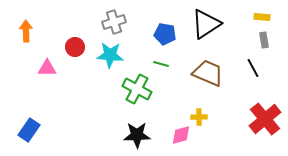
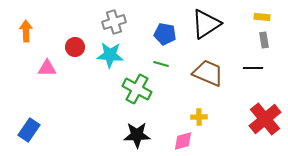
black line: rotated 60 degrees counterclockwise
pink diamond: moved 2 px right, 6 px down
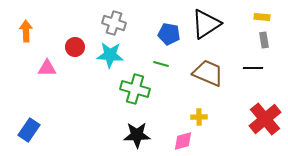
gray cross: moved 1 px down; rotated 35 degrees clockwise
blue pentagon: moved 4 px right
green cross: moved 2 px left; rotated 12 degrees counterclockwise
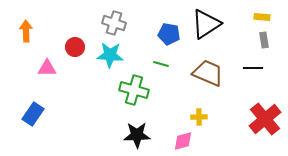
green cross: moved 1 px left, 1 px down
blue rectangle: moved 4 px right, 16 px up
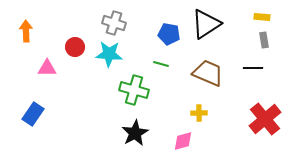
cyan star: moved 1 px left, 1 px up
yellow cross: moved 4 px up
black star: moved 2 px left, 2 px up; rotated 28 degrees counterclockwise
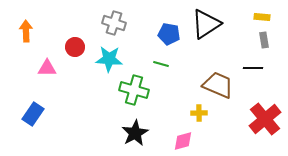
cyan star: moved 5 px down
brown trapezoid: moved 10 px right, 12 px down
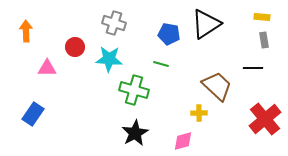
brown trapezoid: moved 1 px left, 1 px down; rotated 20 degrees clockwise
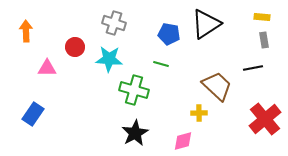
black line: rotated 12 degrees counterclockwise
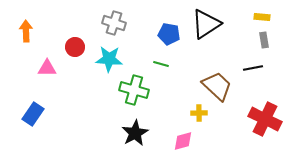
red cross: rotated 24 degrees counterclockwise
